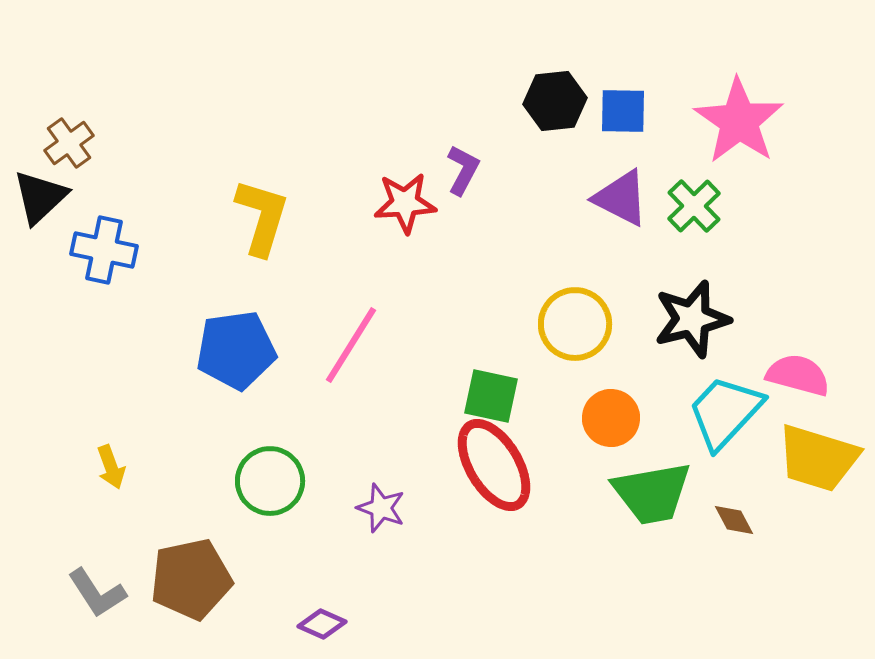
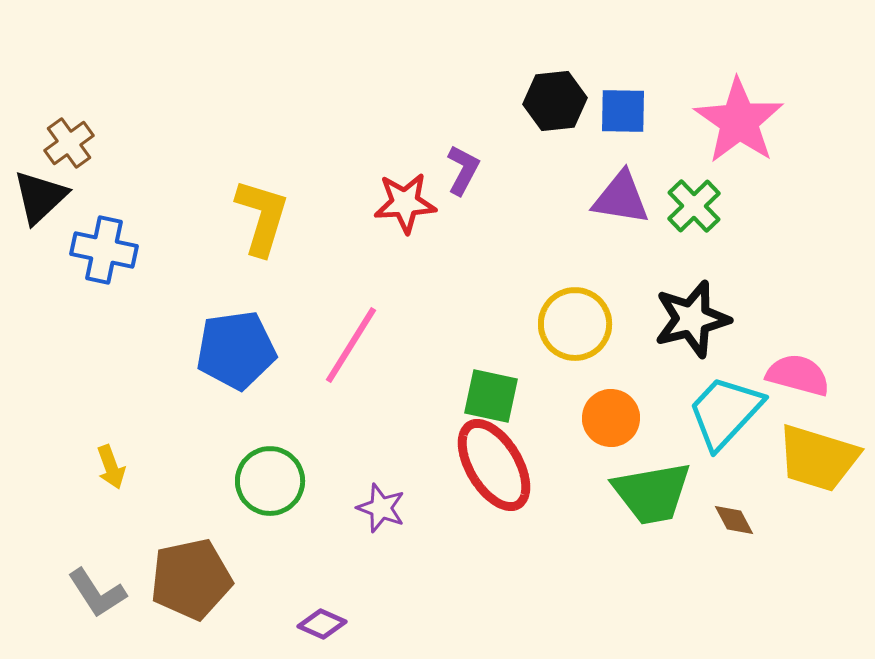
purple triangle: rotated 18 degrees counterclockwise
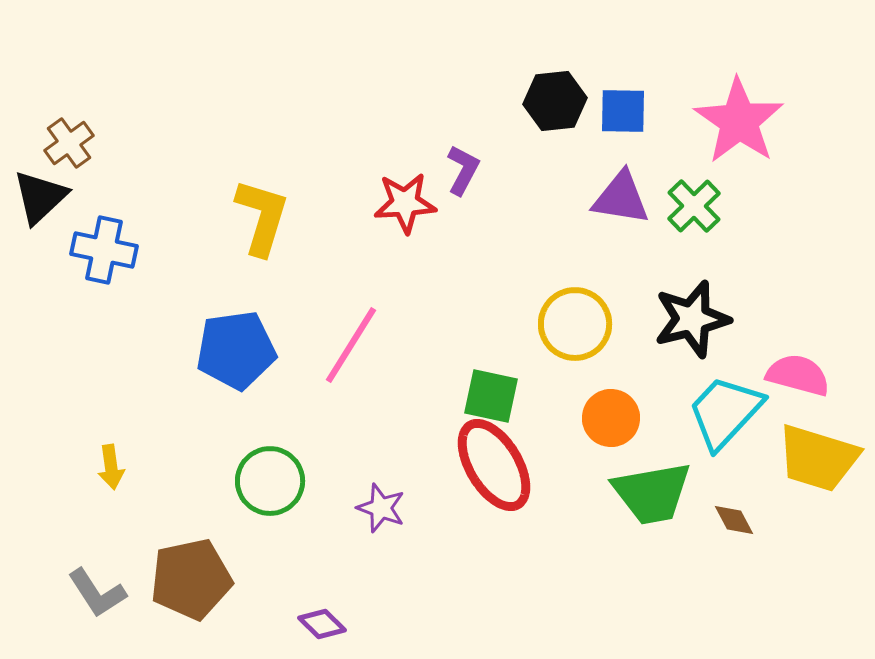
yellow arrow: rotated 12 degrees clockwise
purple diamond: rotated 21 degrees clockwise
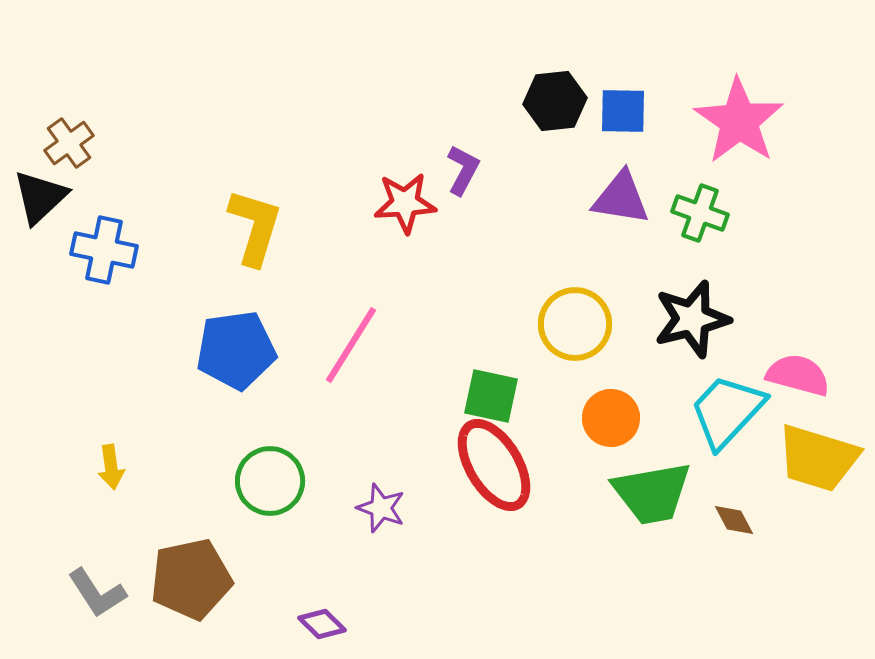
green cross: moved 6 px right, 7 px down; rotated 26 degrees counterclockwise
yellow L-shape: moved 7 px left, 10 px down
cyan trapezoid: moved 2 px right, 1 px up
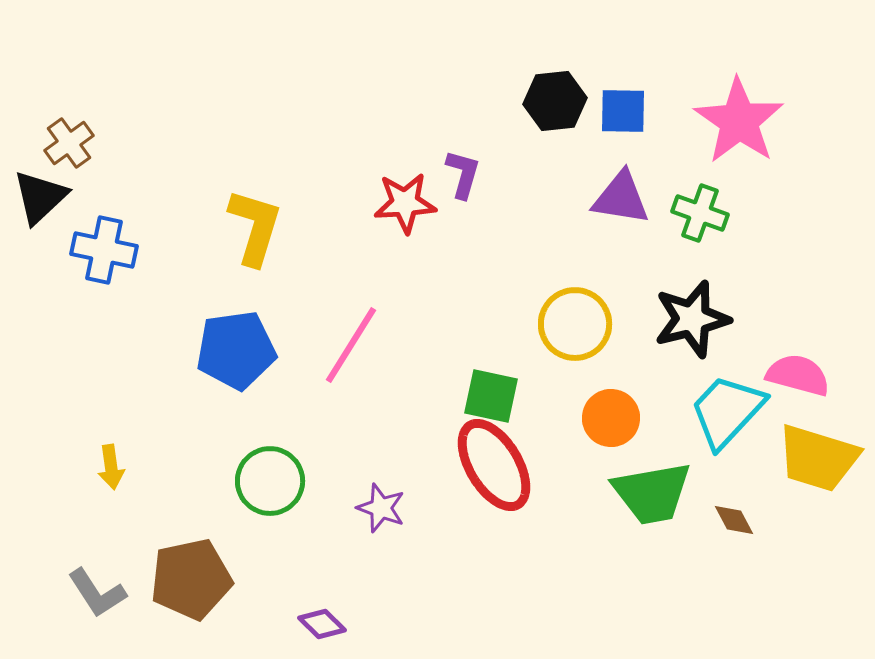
purple L-shape: moved 4 px down; rotated 12 degrees counterclockwise
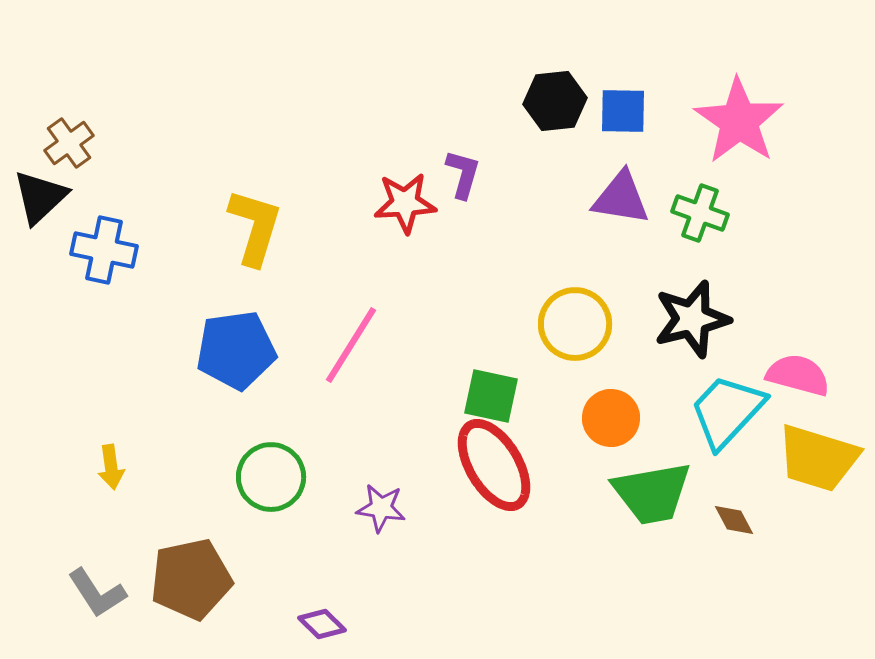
green circle: moved 1 px right, 4 px up
purple star: rotated 12 degrees counterclockwise
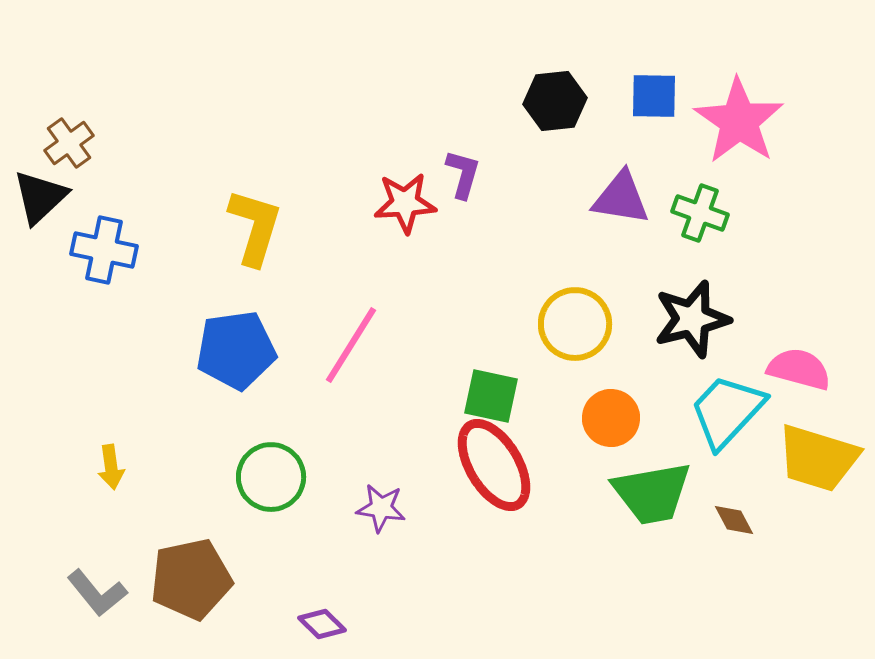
blue square: moved 31 px right, 15 px up
pink semicircle: moved 1 px right, 6 px up
gray L-shape: rotated 6 degrees counterclockwise
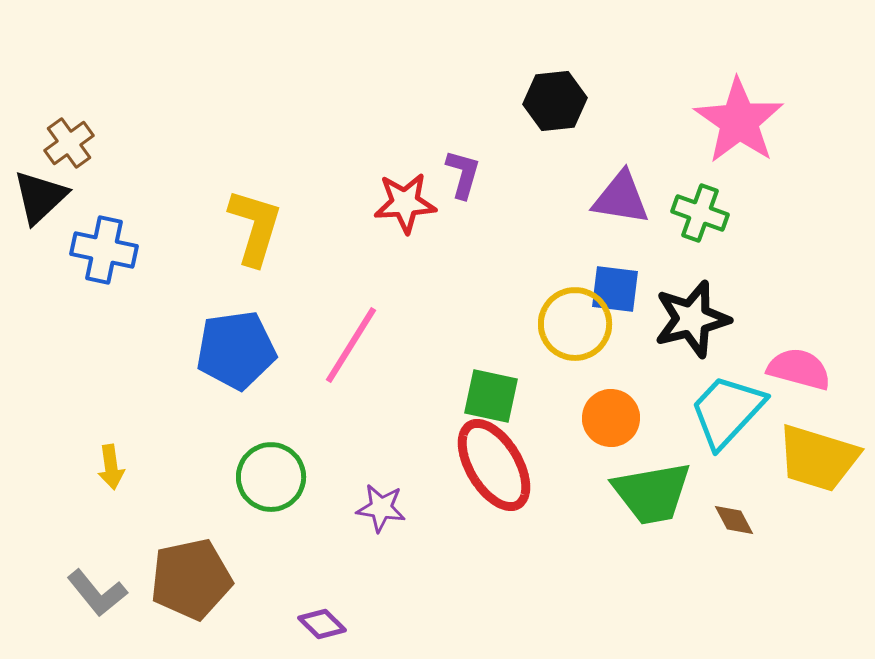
blue square: moved 39 px left, 193 px down; rotated 6 degrees clockwise
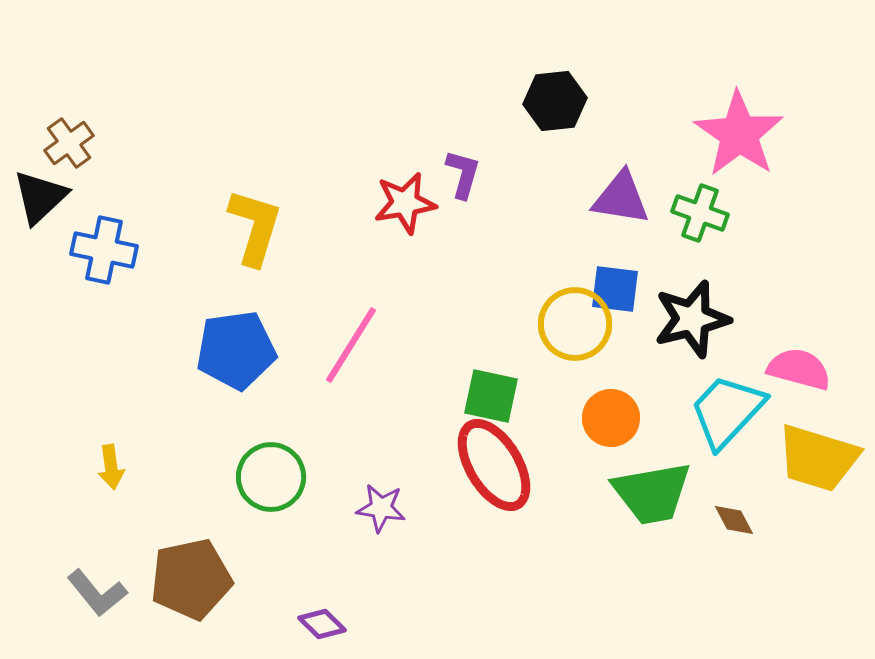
pink star: moved 13 px down
red star: rotated 6 degrees counterclockwise
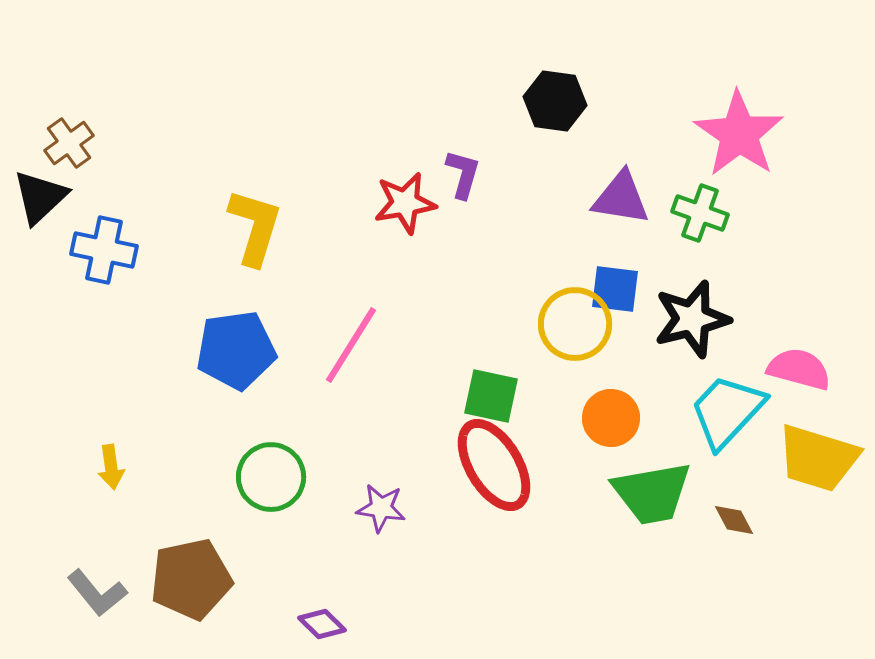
black hexagon: rotated 14 degrees clockwise
